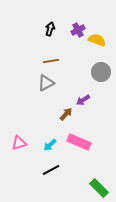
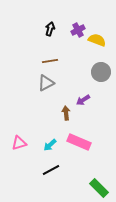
brown line: moved 1 px left
brown arrow: moved 1 px up; rotated 48 degrees counterclockwise
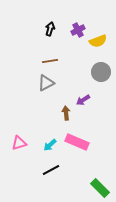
yellow semicircle: moved 1 px right, 1 px down; rotated 138 degrees clockwise
pink rectangle: moved 2 px left
green rectangle: moved 1 px right
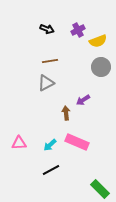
black arrow: moved 3 px left; rotated 96 degrees clockwise
gray circle: moved 5 px up
pink triangle: rotated 14 degrees clockwise
green rectangle: moved 1 px down
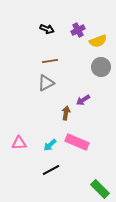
brown arrow: rotated 16 degrees clockwise
